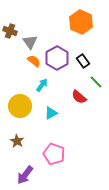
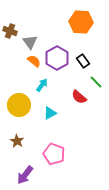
orange hexagon: rotated 20 degrees counterclockwise
yellow circle: moved 1 px left, 1 px up
cyan triangle: moved 1 px left
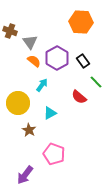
yellow circle: moved 1 px left, 2 px up
brown star: moved 12 px right, 11 px up
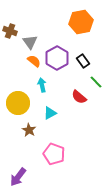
orange hexagon: rotated 15 degrees counterclockwise
cyan arrow: rotated 48 degrees counterclockwise
purple arrow: moved 7 px left, 2 px down
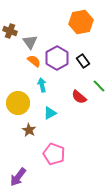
green line: moved 3 px right, 4 px down
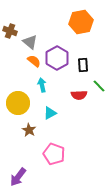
gray triangle: rotated 14 degrees counterclockwise
black rectangle: moved 4 px down; rotated 32 degrees clockwise
red semicircle: moved 2 px up; rotated 42 degrees counterclockwise
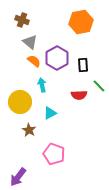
brown cross: moved 12 px right, 11 px up
yellow circle: moved 2 px right, 1 px up
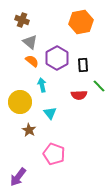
orange semicircle: moved 2 px left
cyan triangle: rotated 40 degrees counterclockwise
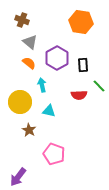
orange hexagon: rotated 20 degrees clockwise
orange semicircle: moved 3 px left, 2 px down
cyan triangle: moved 1 px left, 2 px up; rotated 40 degrees counterclockwise
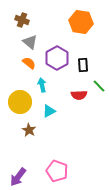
cyan triangle: rotated 40 degrees counterclockwise
pink pentagon: moved 3 px right, 17 px down
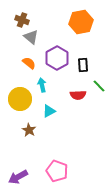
orange hexagon: rotated 20 degrees counterclockwise
gray triangle: moved 1 px right, 5 px up
red semicircle: moved 1 px left
yellow circle: moved 3 px up
purple arrow: rotated 24 degrees clockwise
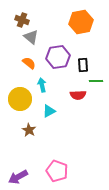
purple hexagon: moved 1 px right, 1 px up; rotated 20 degrees clockwise
green line: moved 3 px left, 5 px up; rotated 48 degrees counterclockwise
